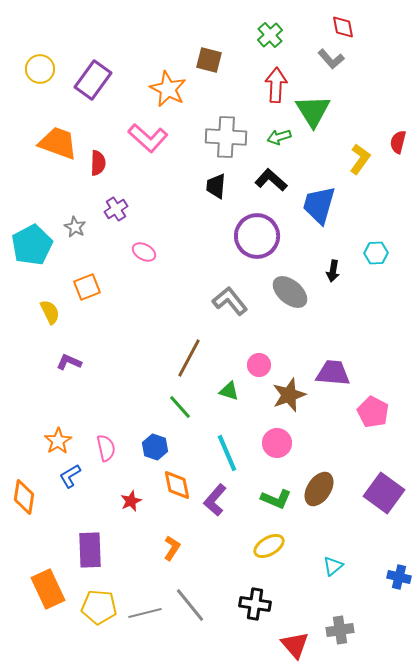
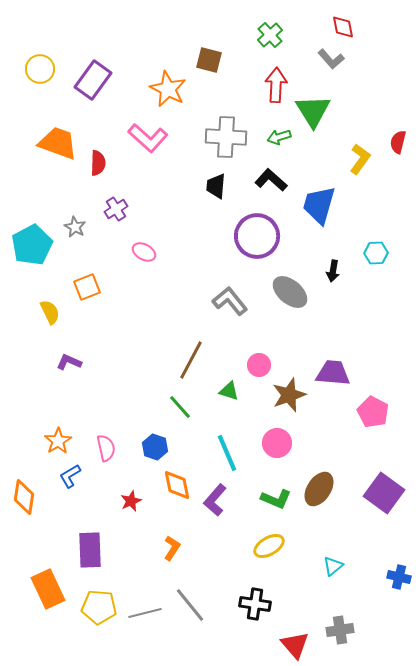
brown line at (189, 358): moved 2 px right, 2 px down
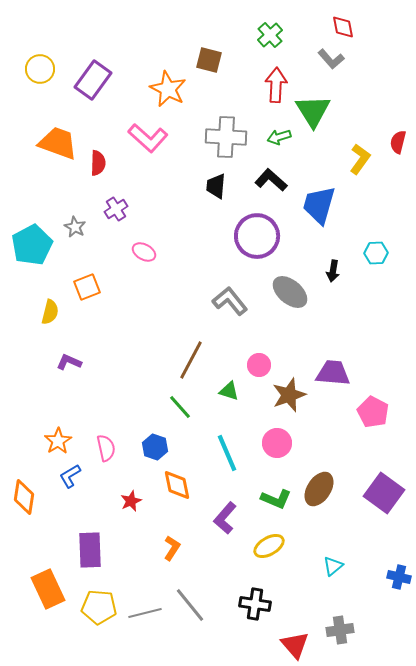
yellow semicircle at (50, 312): rotated 40 degrees clockwise
purple L-shape at (215, 500): moved 10 px right, 18 px down
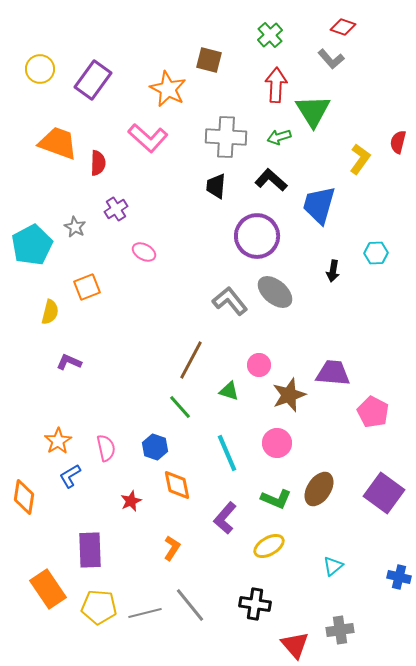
red diamond at (343, 27): rotated 60 degrees counterclockwise
gray ellipse at (290, 292): moved 15 px left
orange rectangle at (48, 589): rotated 9 degrees counterclockwise
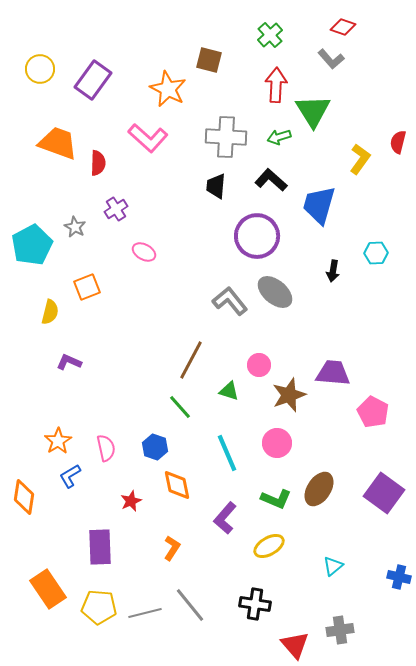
purple rectangle at (90, 550): moved 10 px right, 3 px up
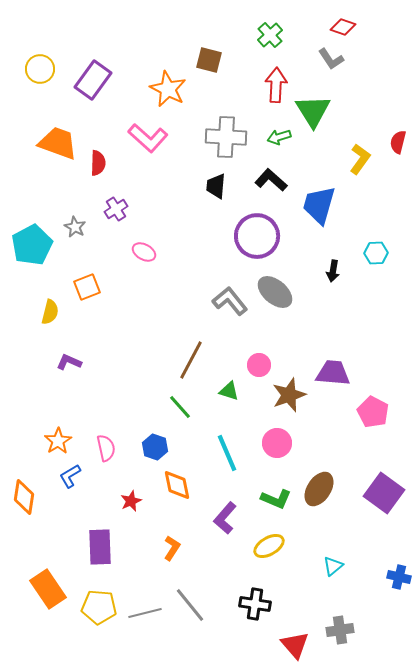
gray L-shape at (331, 59): rotated 8 degrees clockwise
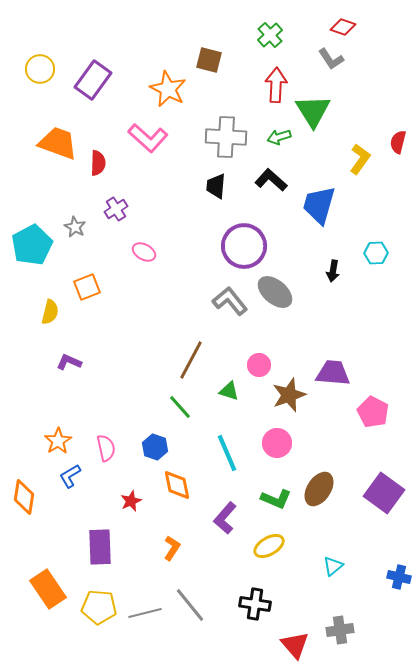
purple circle at (257, 236): moved 13 px left, 10 px down
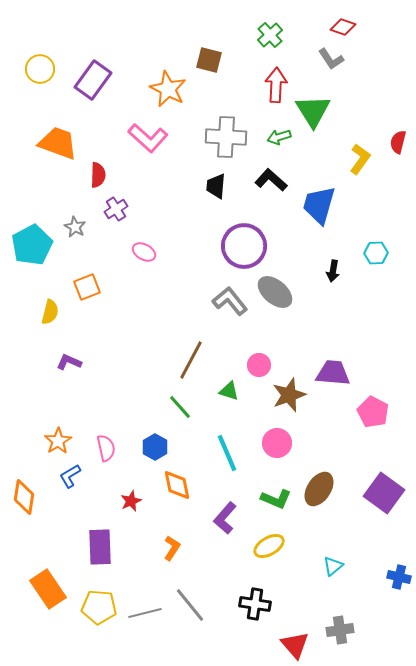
red semicircle at (98, 163): moved 12 px down
blue hexagon at (155, 447): rotated 10 degrees clockwise
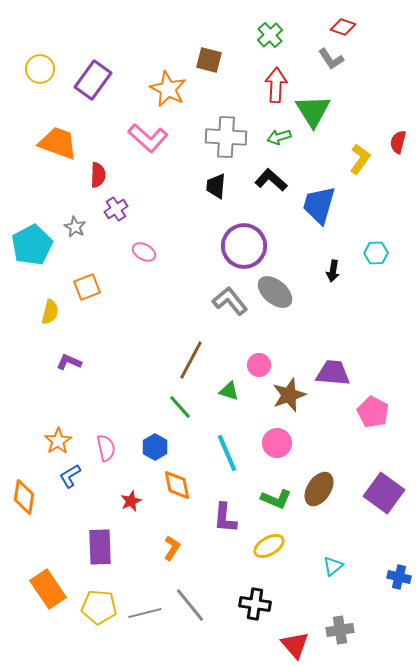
purple L-shape at (225, 518): rotated 36 degrees counterclockwise
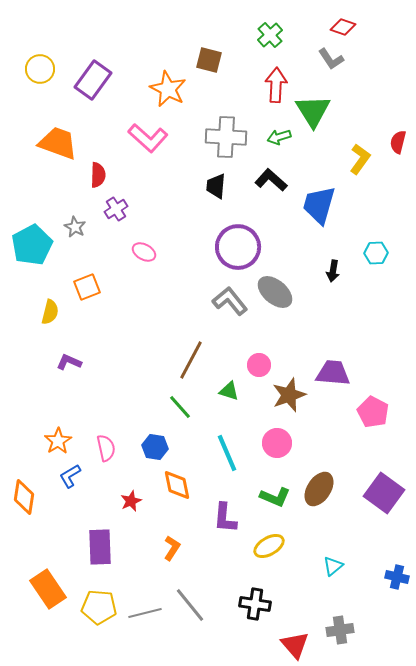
purple circle at (244, 246): moved 6 px left, 1 px down
blue hexagon at (155, 447): rotated 20 degrees counterclockwise
green L-shape at (276, 499): moved 1 px left, 2 px up
blue cross at (399, 577): moved 2 px left
